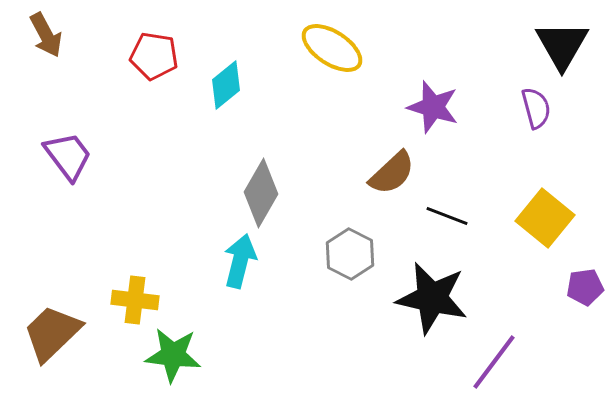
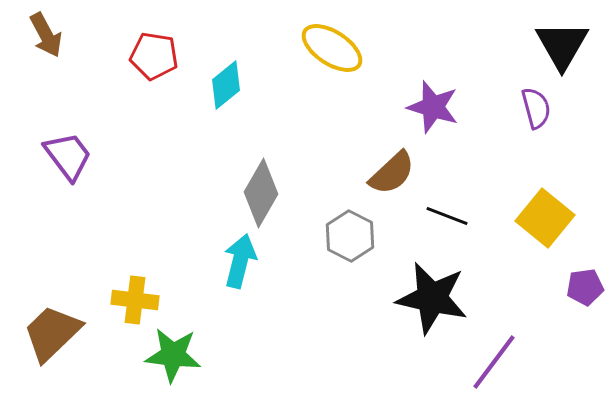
gray hexagon: moved 18 px up
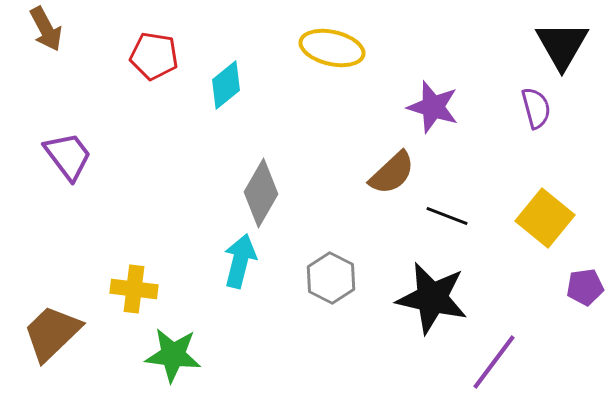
brown arrow: moved 6 px up
yellow ellipse: rotated 20 degrees counterclockwise
gray hexagon: moved 19 px left, 42 px down
yellow cross: moved 1 px left, 11 px up
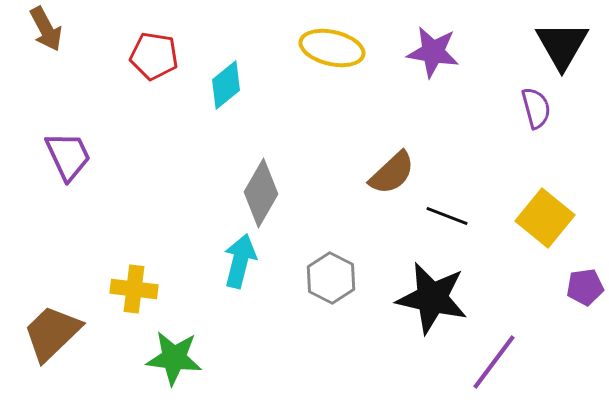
purple star: moved 55 px up; rotated 8 degrees counterclockwise
purple trapezoid: rotated 12 degrees clockwise
green star: moved 1 px right, 3 px down
